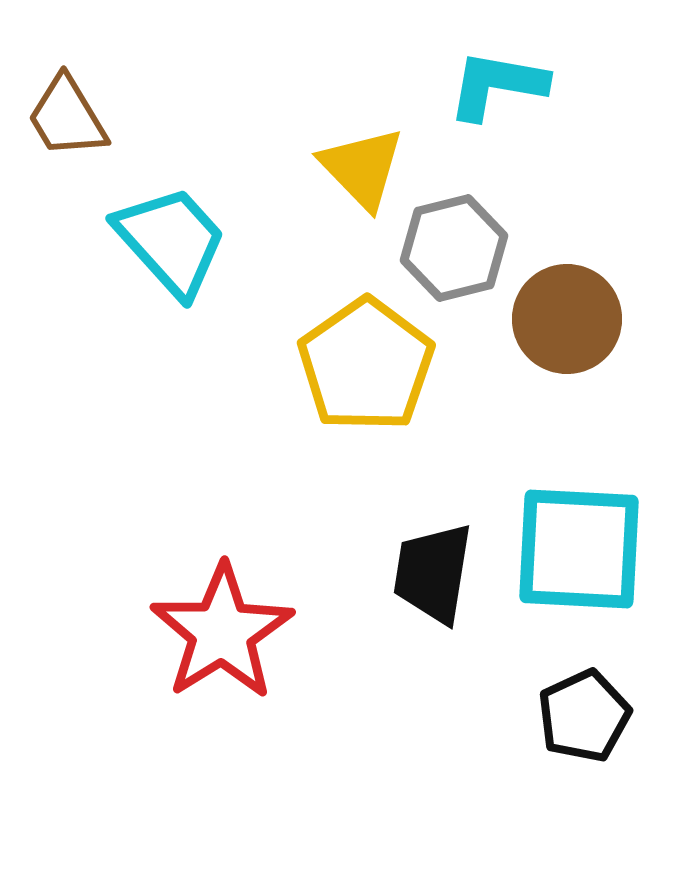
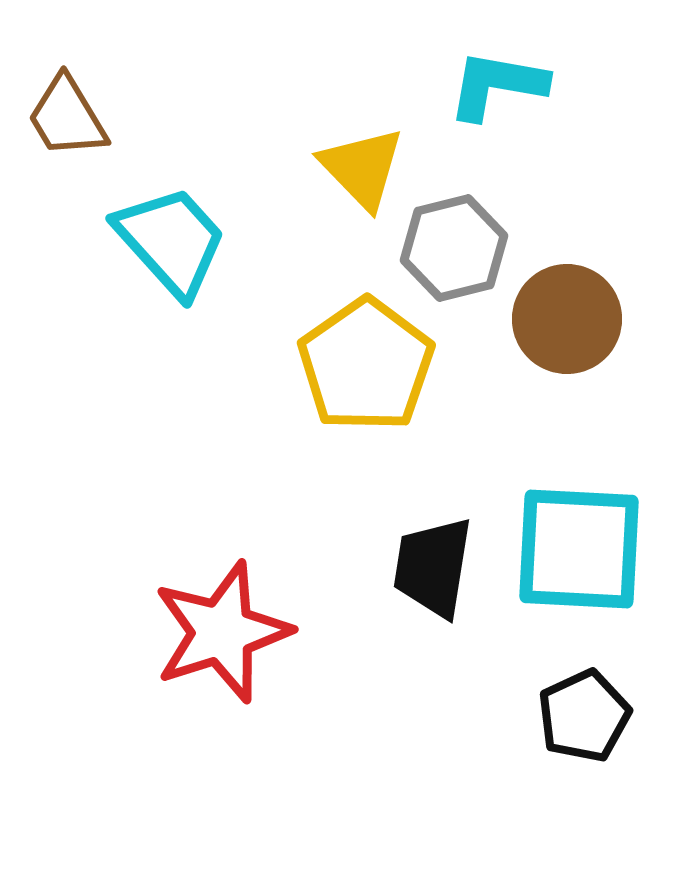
black trapezoid: moved 6 px up
red star: rotated 14 degrees clockwise
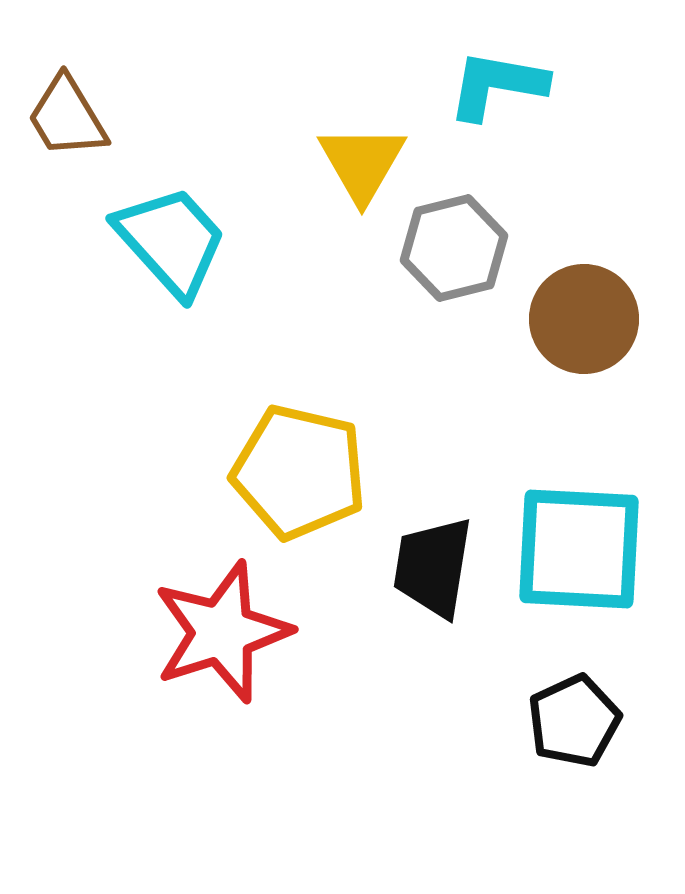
yellow triangle: moved 5 px up; rotated 14 degrees clockwise
brown circle: moved 17 px right
yellow pentagon: moved 67 px left, 107 px down; rotated 24 degrees counterclockwise
black pentagon: moved 10 px left, 5 px down
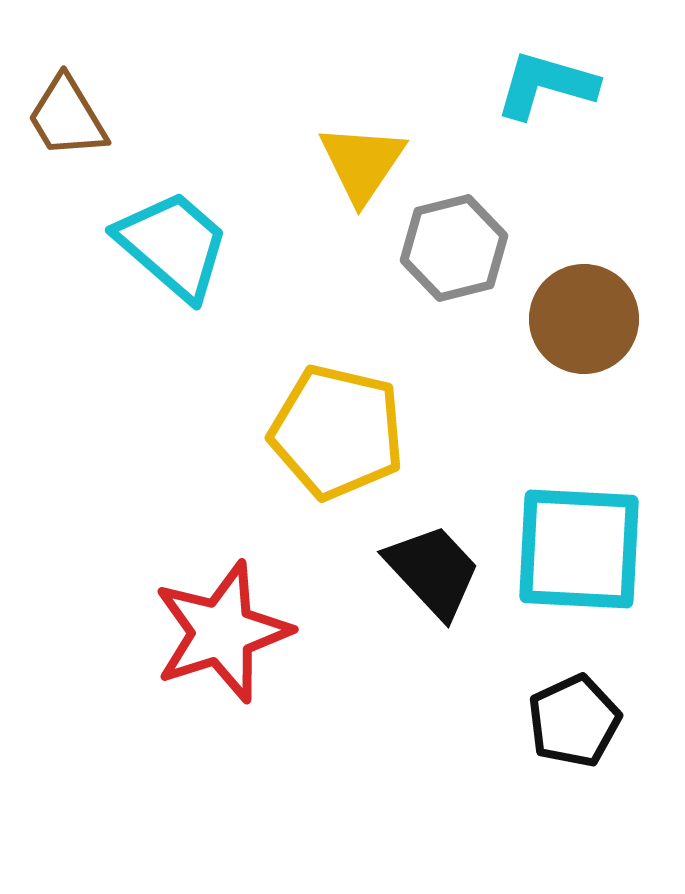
cyan L-shape: moved 49 px right; rotated 6 degrees clockwise
yellow triangle: rotated 4 degrees clockwise
cyan trapezoid: moved 2 px right, 4 px down; rotated 7 degrees counterclockwise
yellow pentagon: moved 38 px right, 40 px up
black trapezoid: moved 4 px down; rotated 128 degrees clockwise
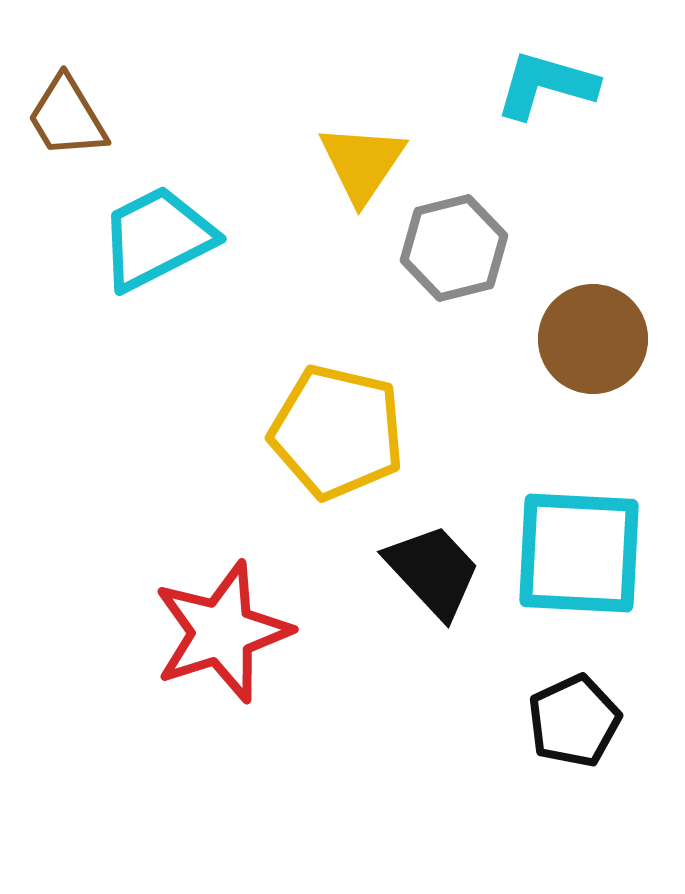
cyan trapezoid: moved 16 px left, 7 px up; rotated 68 degrees counterclockwise
brown circle: moved 9 px right, 20 px down
cyan square: moved 4 px down
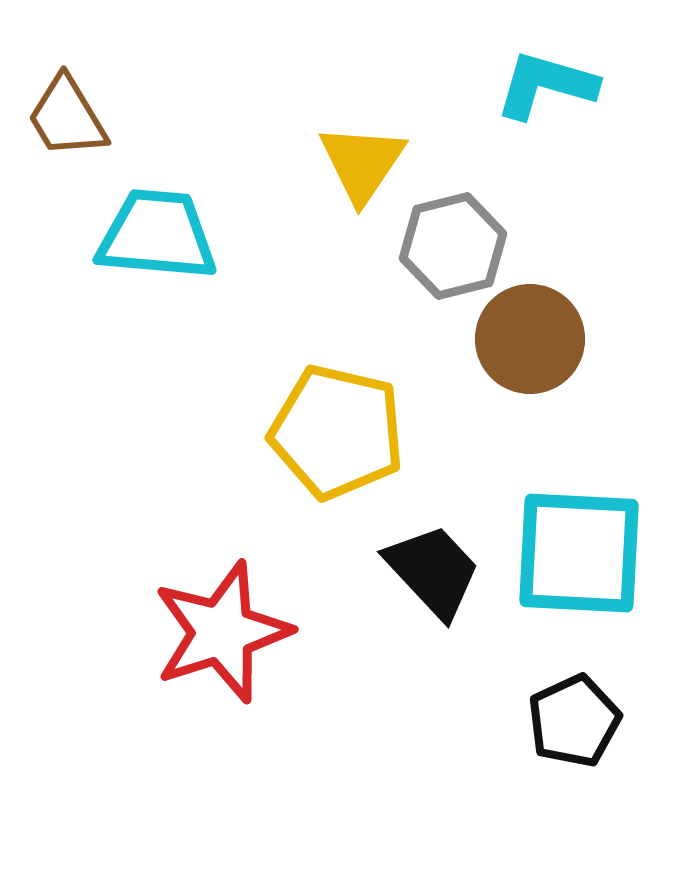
cyan trapezoid: moved 3 px up; rotated 32 degrees clockwise
gray hexagon: moved 1 px left, 2 px up
brown circle: moved 63 px left
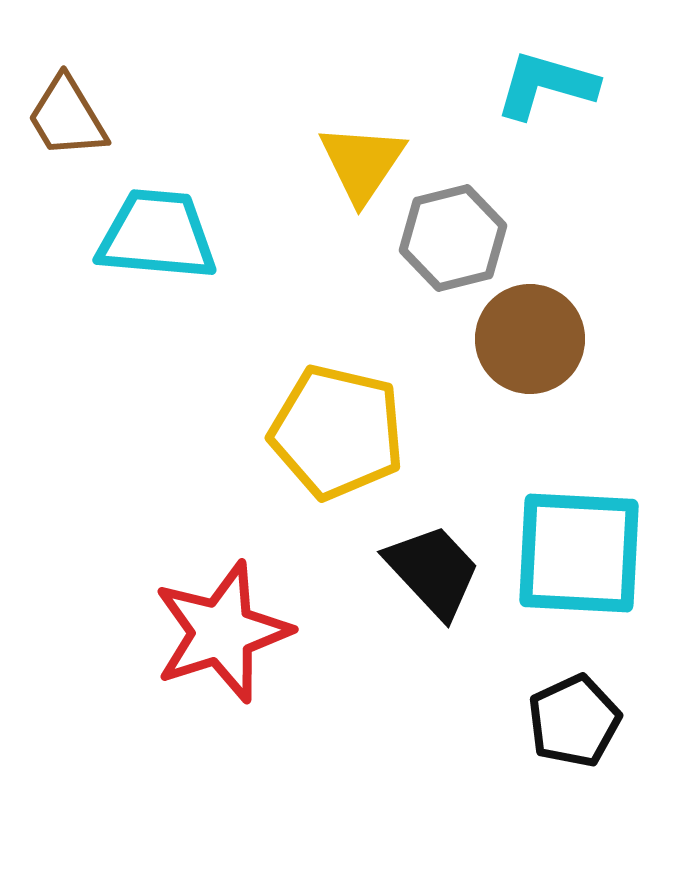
gray hexagon: moved 8 px up
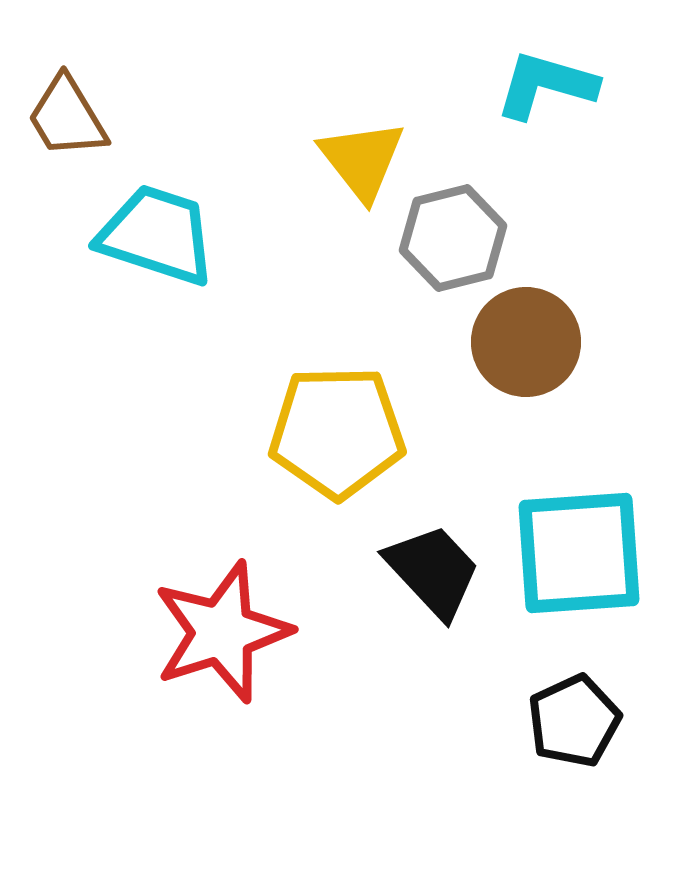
yellow triangle: moved 3 px up; rotated 12 degrees counterclockwise
cyan trapezoid: rotated 13 degrees clockwise
brown circle: moved 4 px left, 3 px down
yellow pentagon: rotated 14 degrees counterclockwise
cyan square: rotated 7 degrees counterclockwise
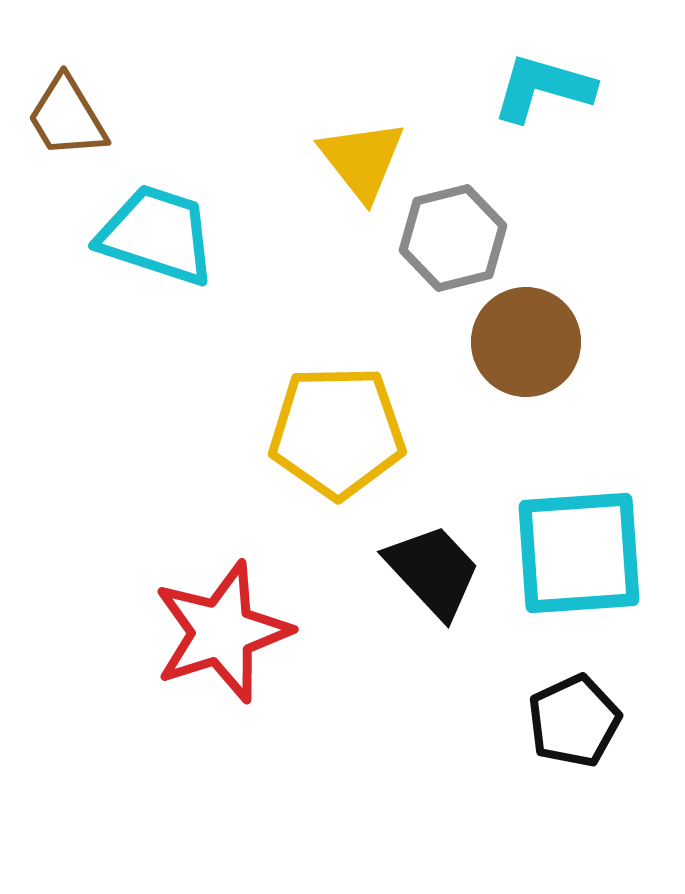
cyan L-shape: moved 3 px left, 3 px down
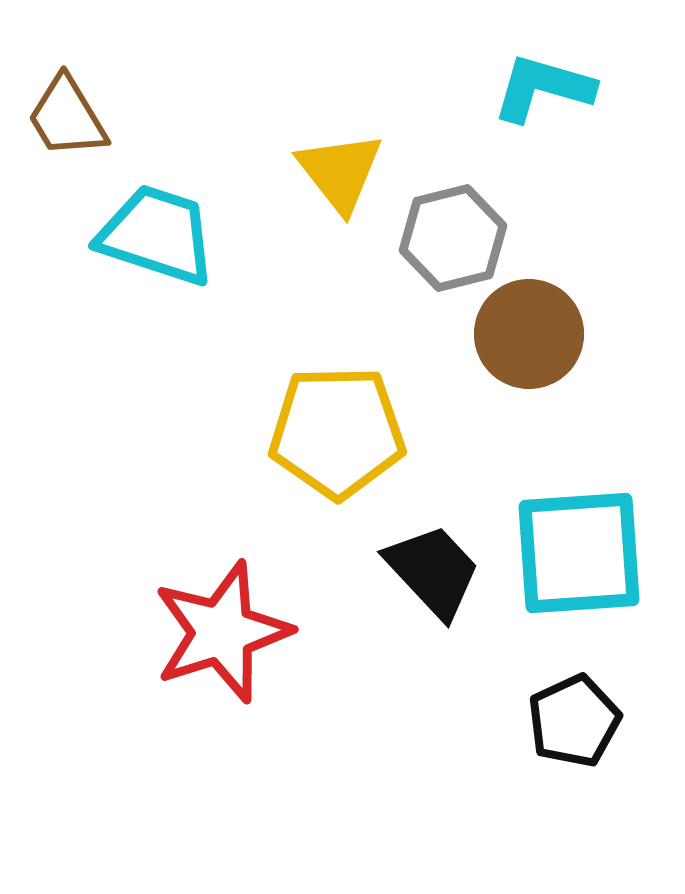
yellow triangle: moved 22 px left, 12 px down
brown circle: moved 3 px right, 8 px up
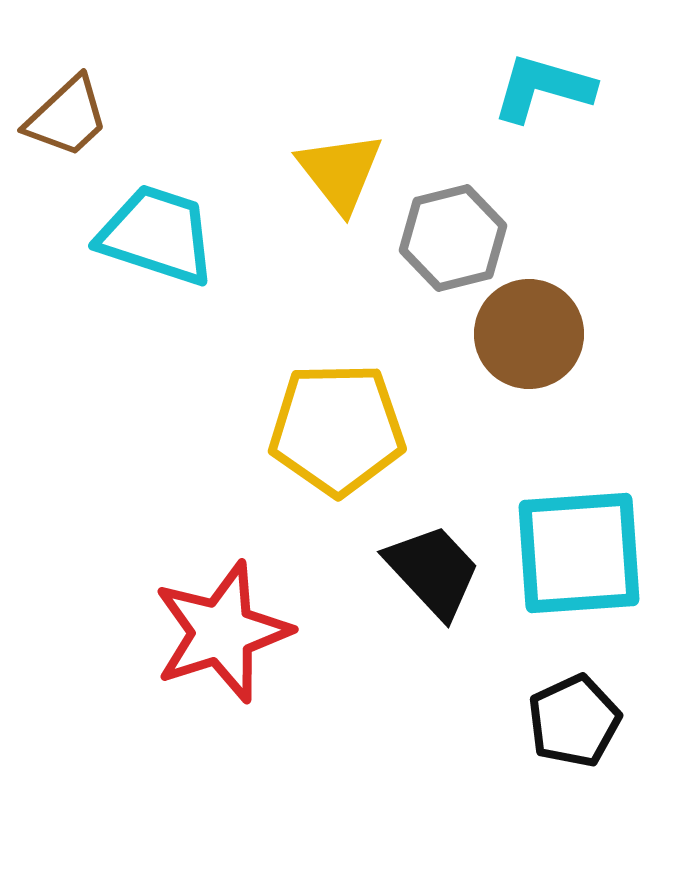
brown trapezoid: rotated 102 degrees counterclockwise
yellow pentagon: moved 3 px up
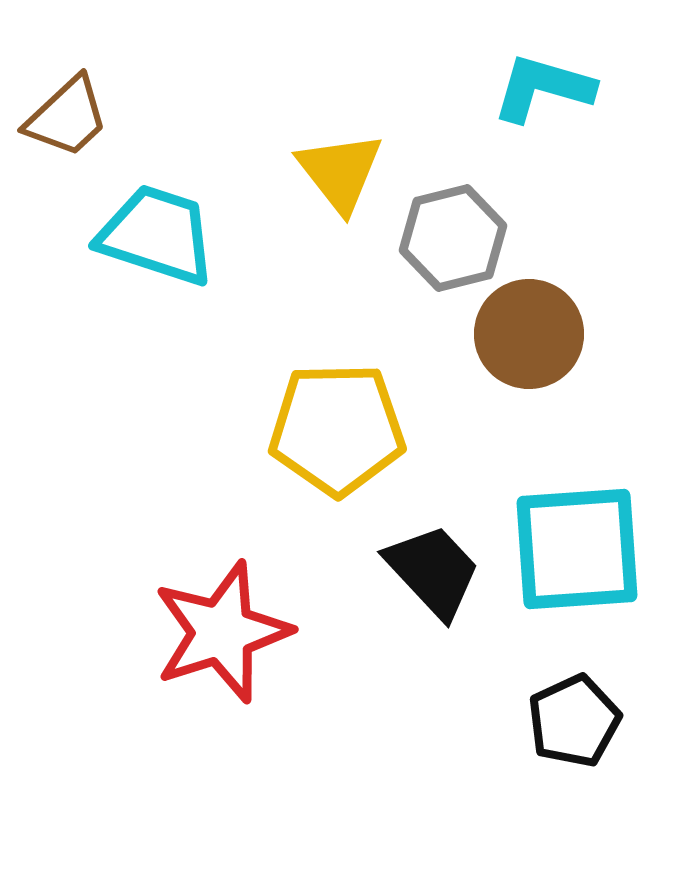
cyan square: moved 2 px left, 4 px up
